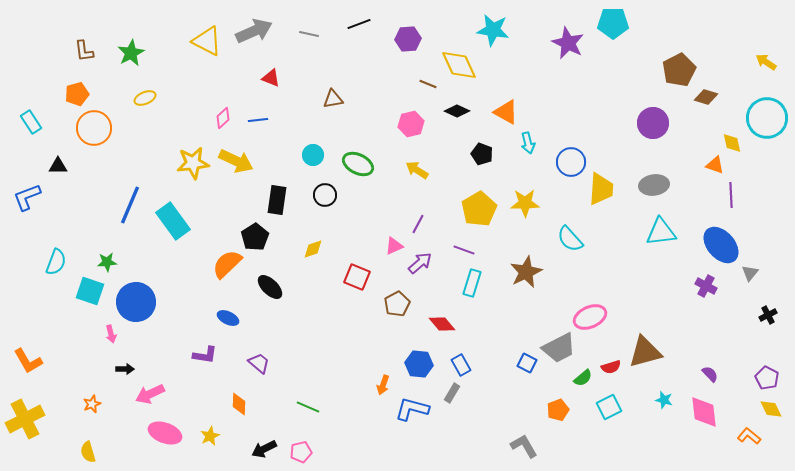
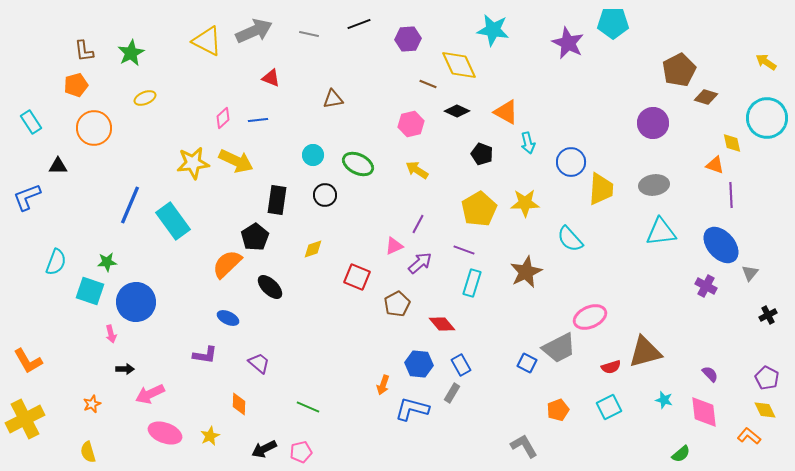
orange pentagon at (77, 94): moved 1 px left, 9 px up
green semicircle at (583, 378): moved 98 px right, 76 px down
yellow diamond at (771, 409): moved 6 px left, 1 px down
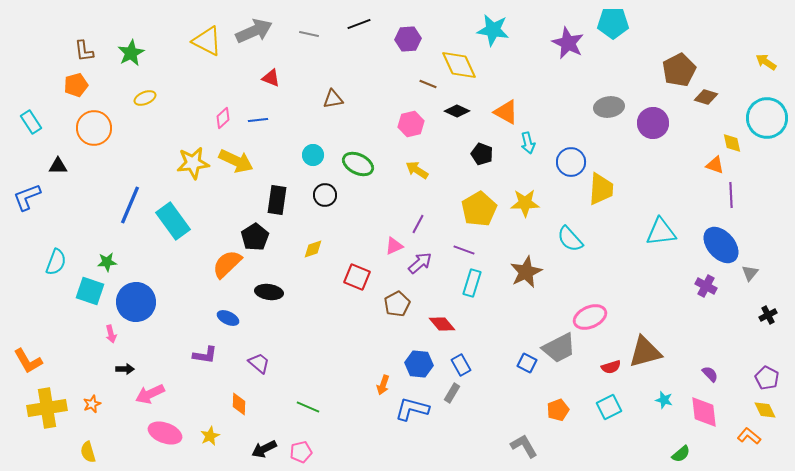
gray ellipse at (654, 185): moved 45 px left, 78 px up
black ellipse at (270, 287): moved 1 px left, 5 px down; rotated 36 degrees counterclockwise
yellow cross at (25, 419): moved 22 px right, 11 px up; rotated 18 degrees clockwise
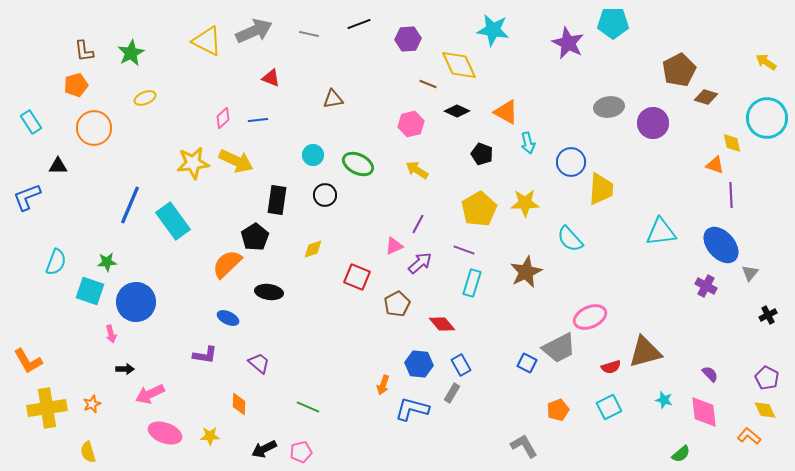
yellow star at (210, 436): rotated 24 degrees clockwise
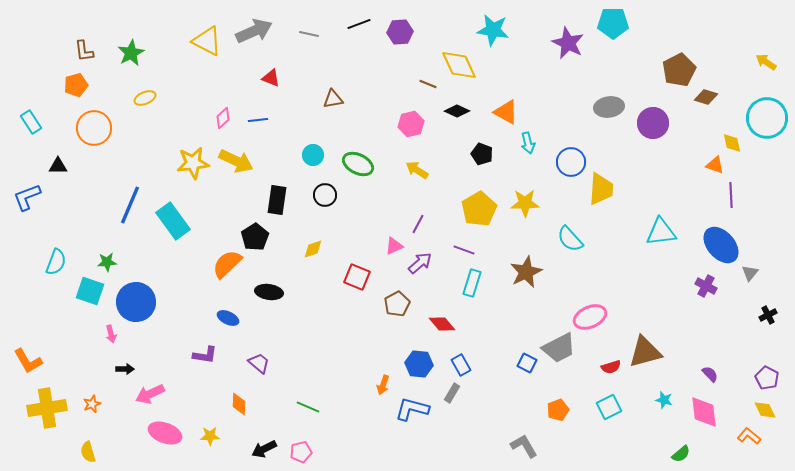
purple hexagon at (408, 39): moved 8 px left, 7 px up
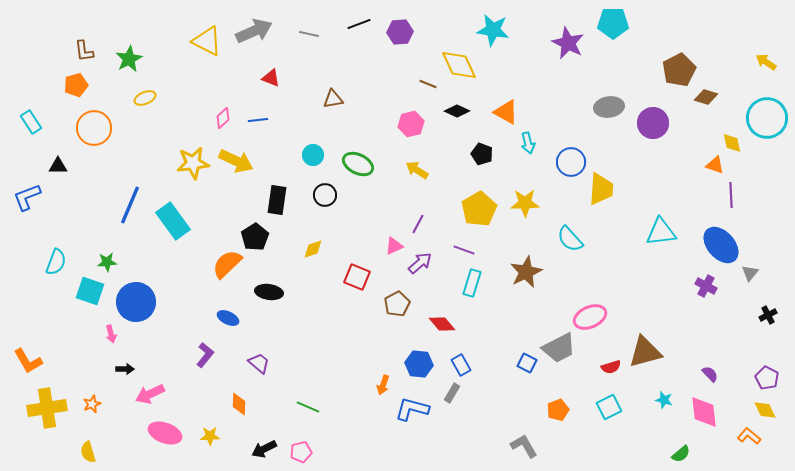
green star at (131, 53): moved 2 px left, 6 px down
purple L-shape at (205, 355): rotated 60 degrees counterclockwise
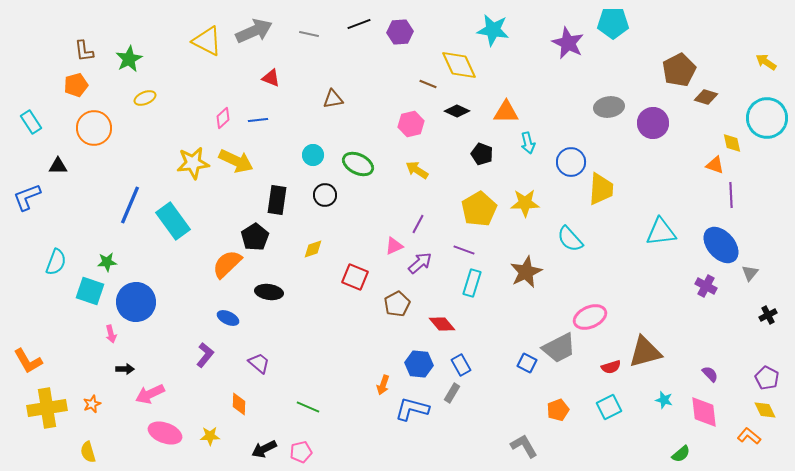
orange triangle at (506, 112): rotated 28 degrees counterclockwise
red square at (357, 277): moved 2 px left
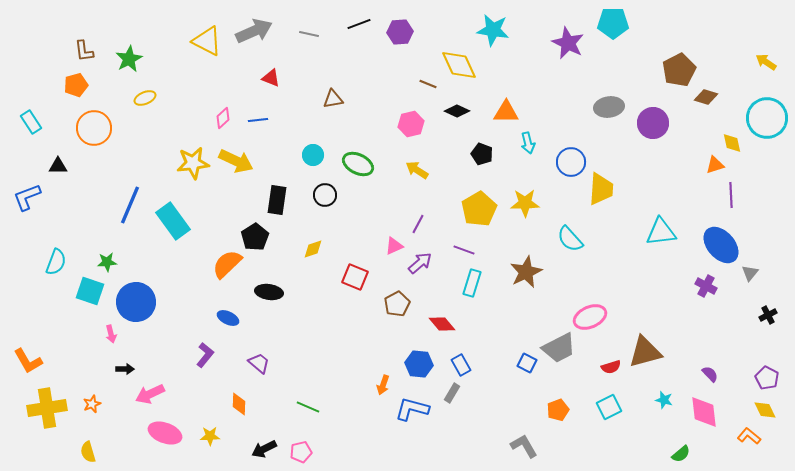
orange triangle at (715, 165): rotated 36 degrees counterclockwise
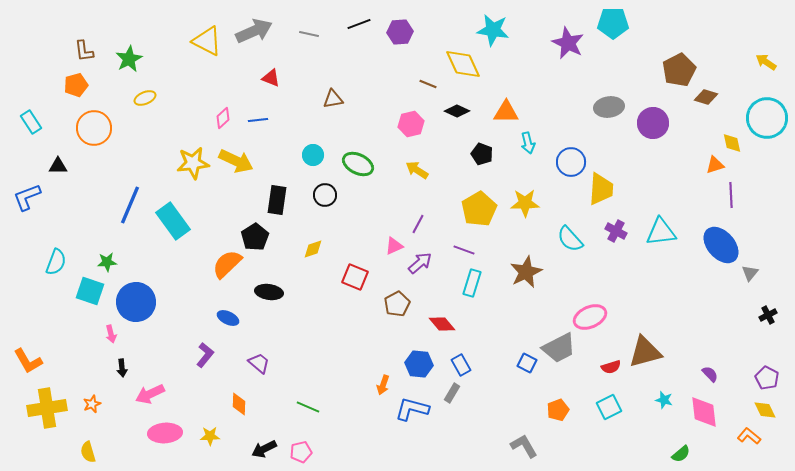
yellow diamond at (459, 65): moved 4 px right, 1 px up
purple cross at (706, 286): moved 90 px left, 55 px up
black arrow at (125, 369): moved 3 px left, 1 px up; rotated 84 degrees clockwise
pink ellipse at (165, 433): rotated 24 degrees counterclockwise
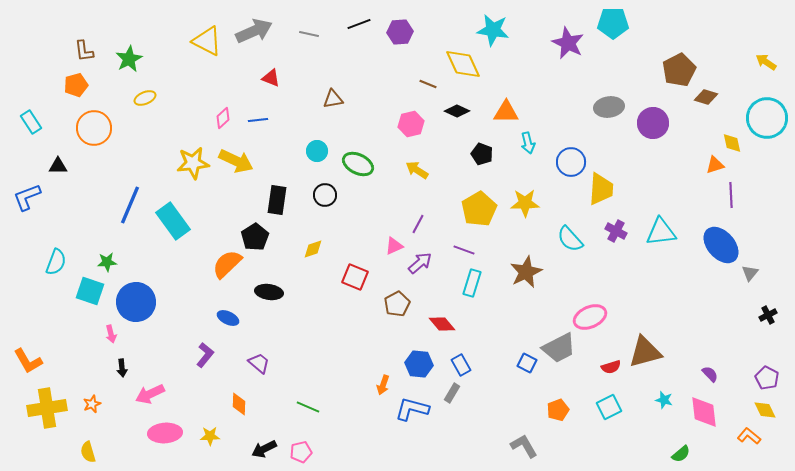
cyan circle at (313, 155): moved 4 px right, 4 px up
